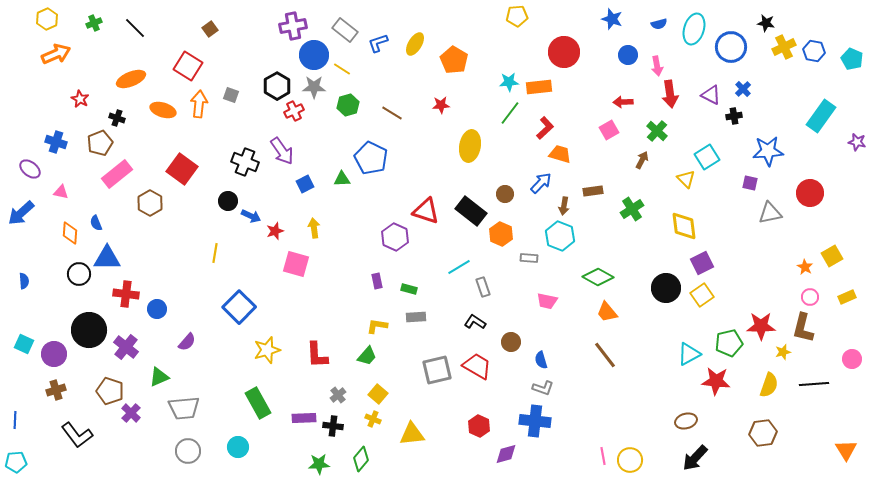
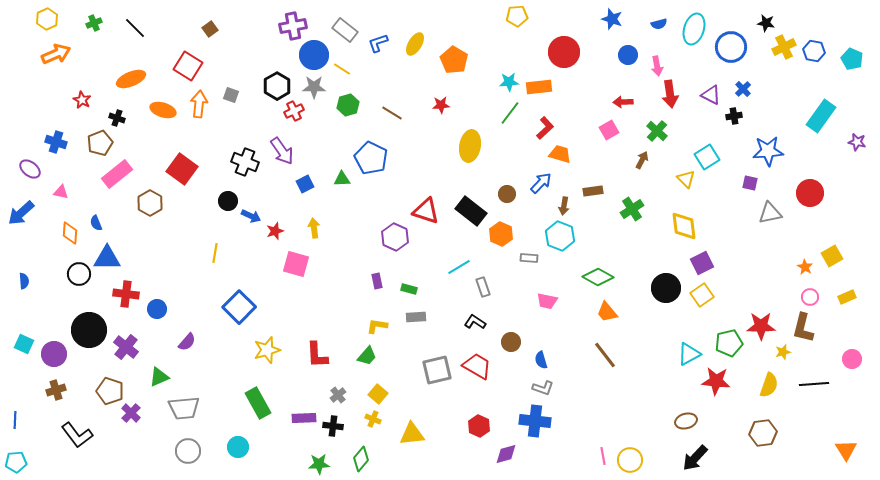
red star at (80, 99): moved 2 px right, 1 px down
brown circle at (505, 194): moved 2 px right
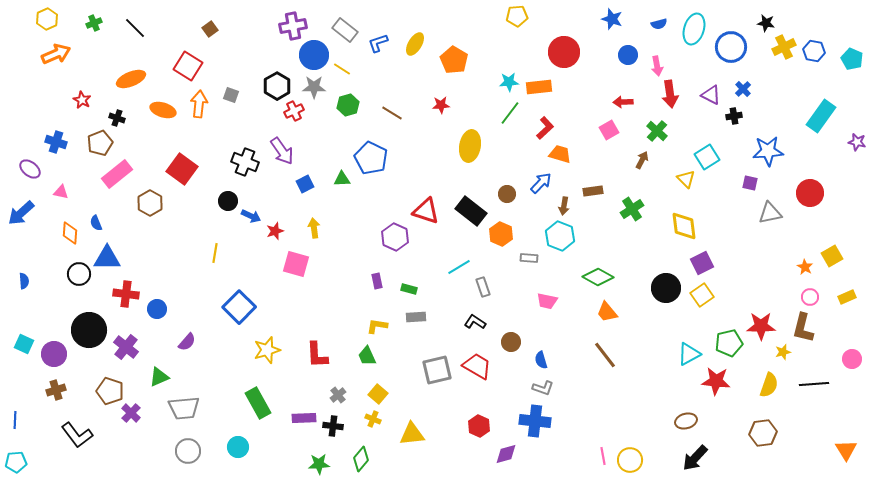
green trapezoid at (367, 356): rotated 115 degrees clockwise
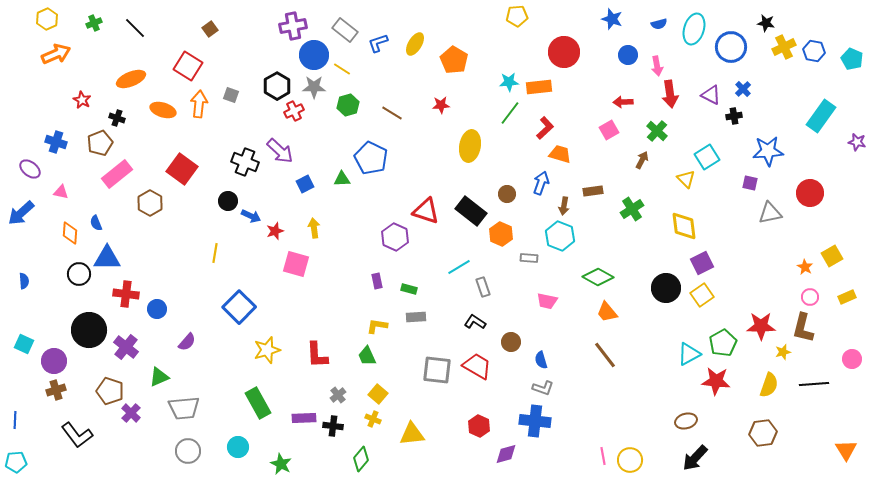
purple arrow at (282, 151): moved 2 px left; rotated 12 degrees counterclockwise
blue arrow at (541, 183): rotated 25 degrees counterclockwise
green pentagon at (729, 343): moved 6 px left; rotated 16 degrees counterclockwise
purple circle at (54, 354): moved 7 px down
gray square at (437, 370): rotated 20 degrees clockwise
green star at (319, 464): moved 38 px left; rotated 30 degrees clockwise
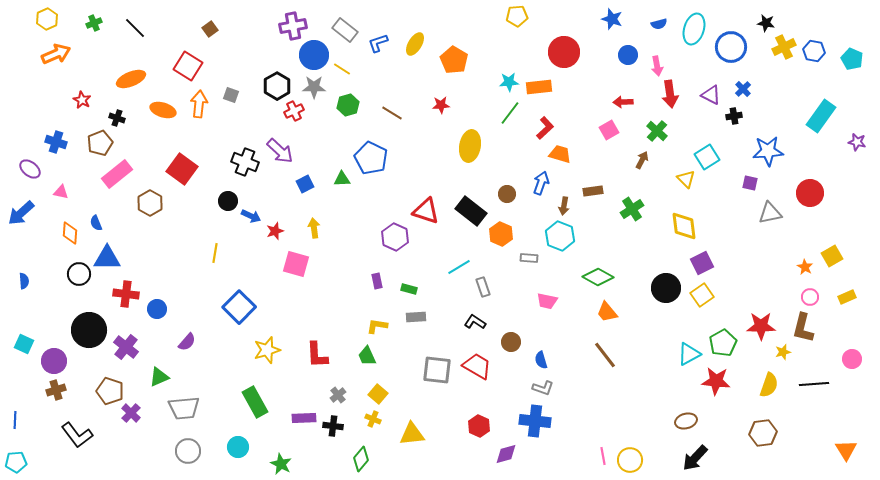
green rectangle at (258, 403): moved 3 px left, 1 px up
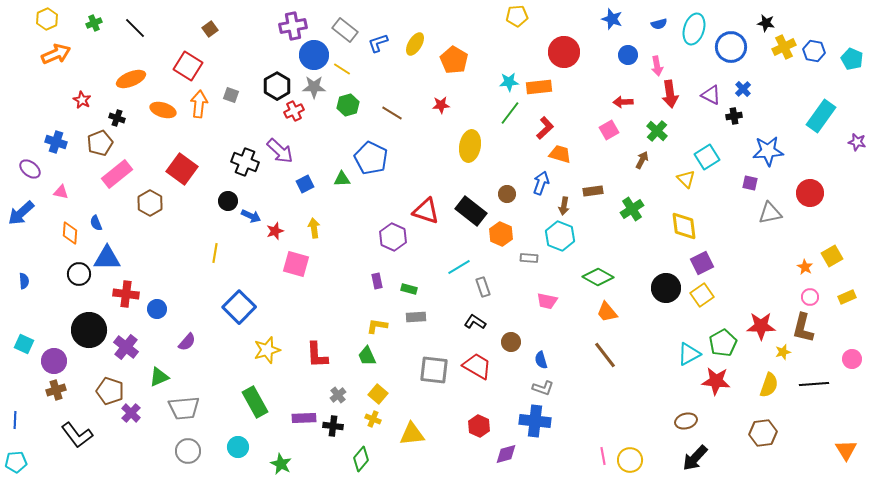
purple hexagon at (395, 237): moved 2 px left
gray square at (437, 370): moved 3 px left
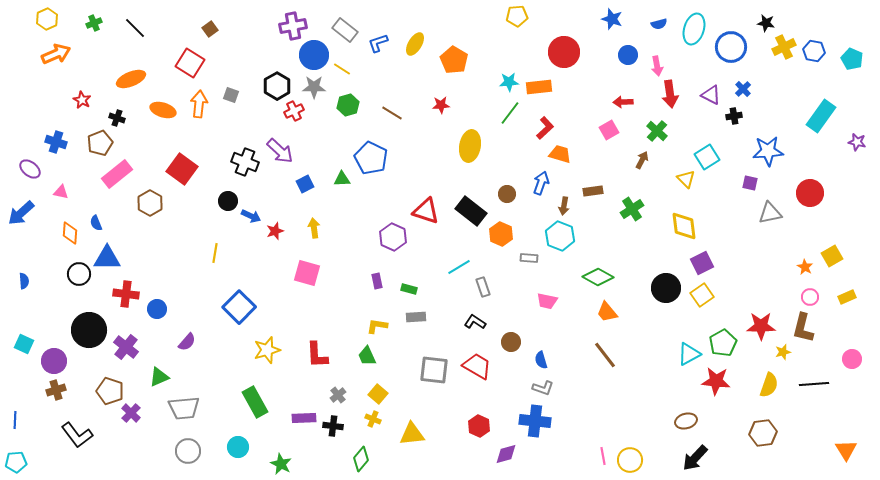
red square at (188, 66): moved 2 px right, 3 px up
pink square at (296, 264): moved 11 px right, 9 px down
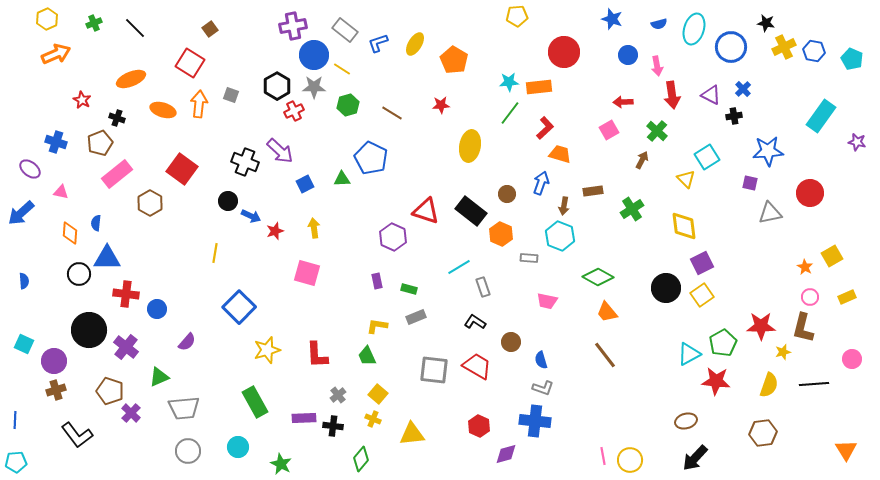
red arrow at (670, 94): moved 2 px right, 1 px down
blue semicircle at (96, 223): rotated 28 degrees clockwise
gray rectangle at (416, 317): rotated 18 degrees counterclockwise
